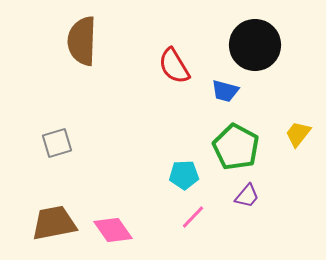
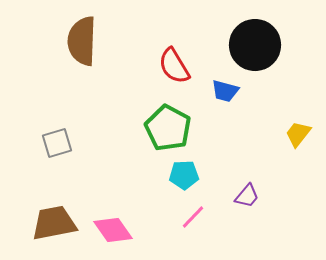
green pentagon: moved 68 px left, 19 px up
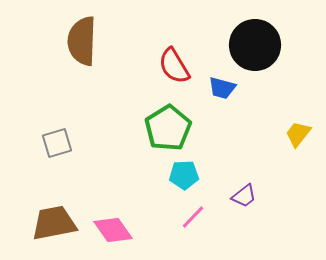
blue trapezoid: moved 3 px left, 3 px up
green pentagon: rotated 12 degrees clockwise
purple trapezoid: moved 3 px left; rotated 12 degrees clockwise
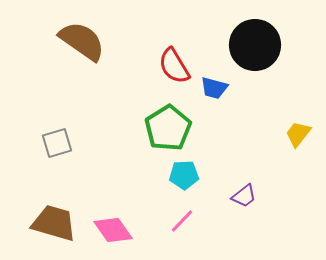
brown semicircle: rotated 123 degrees clockwise
blue trapezoid: moved 8 px left
pink line: moved 11 px left, 4 px down
brown trapezoid: rotated 27 degrees clockwise
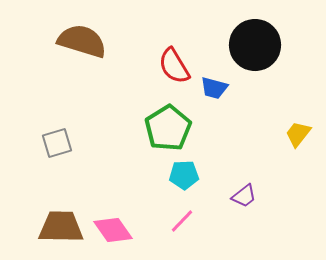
brown semicircle: rotated 18 degrees counterclockwise
brown trapezoid: moved 7 px right, 4 px down; rotated 15 degrees counterclockwise
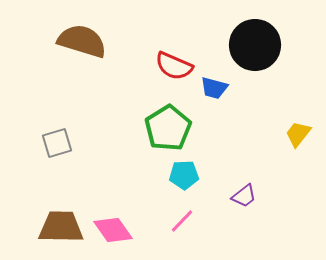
red semicircle: rotated 36 degrees counterclockwise
